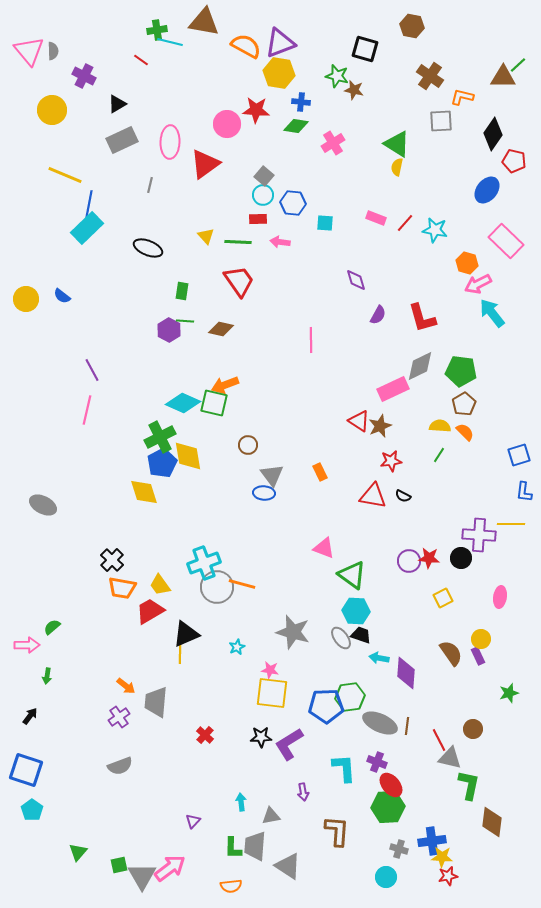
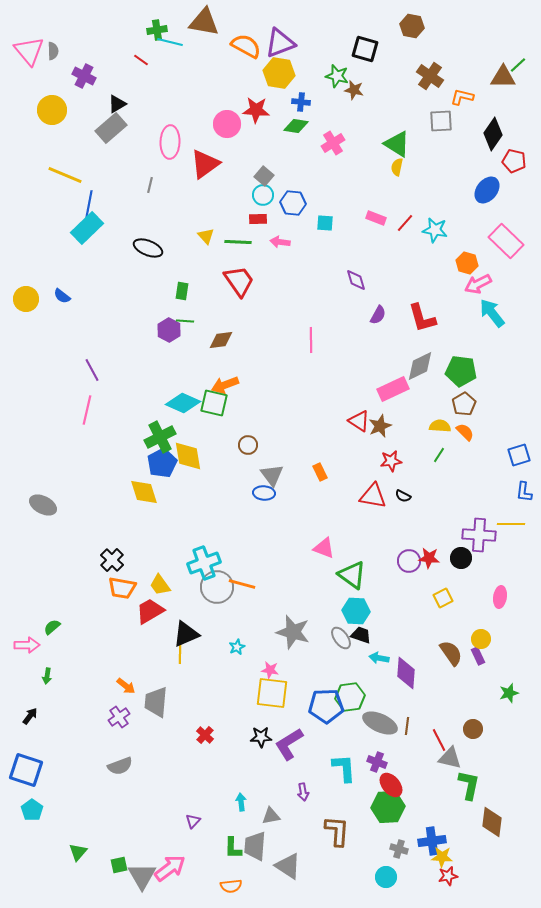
gray rectangle at (122, 140): moved 11 px left, 12 px up; rotated 16 degrees counterclockwise
brown diamond at (221, 329): moved 11 px down; rotated 20 degrees counterclockwise
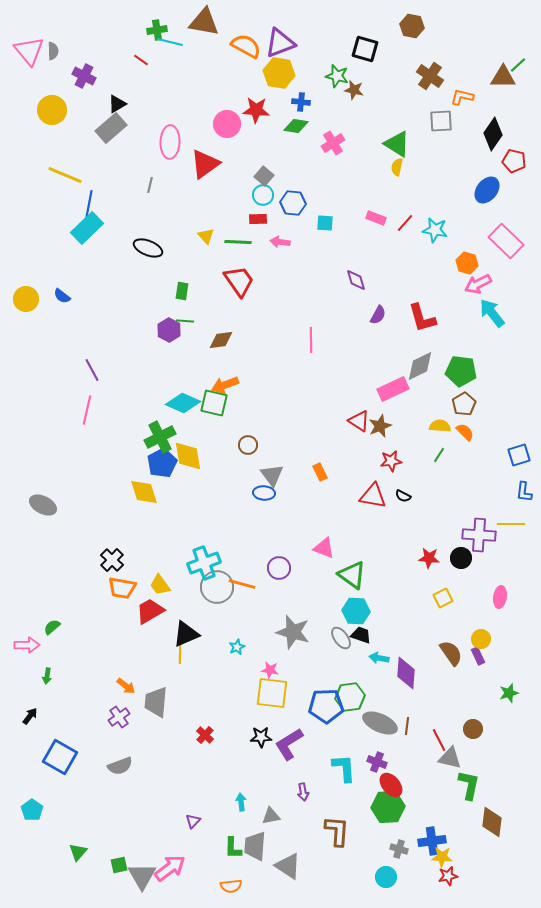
purple circle at (409, 561): moved 130 px left, 7 px down
blue square at (26, 770): moved 34 px right, 13 px up; rotated 12 degrees clockwise
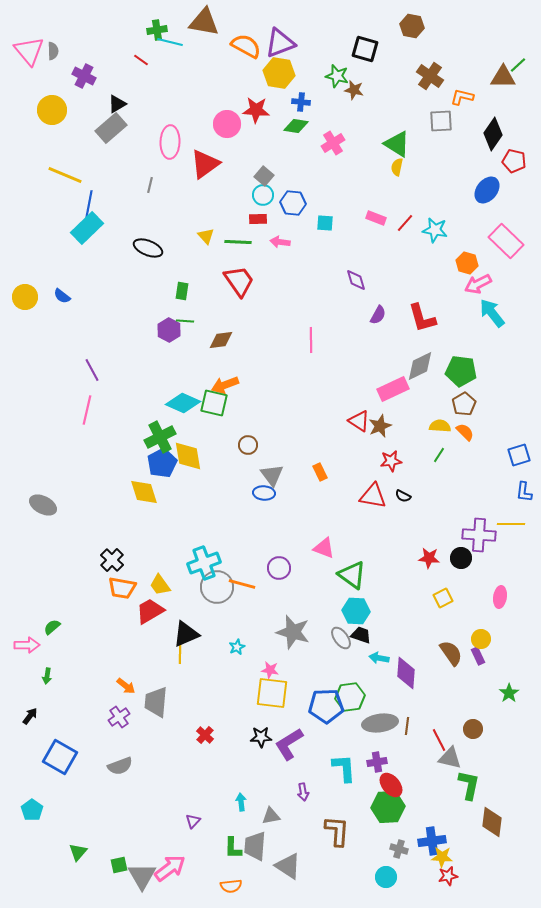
yellow circle at (26, 299): moved 1 px left, 2 px up
green star at (509, 693): rotated 18 degrees counterclockwise
gray ellipse at (380, 723): rotated 32 degrees counterclockwise
purple cross at (377, 762): rotated 30 degrees counterclockwise
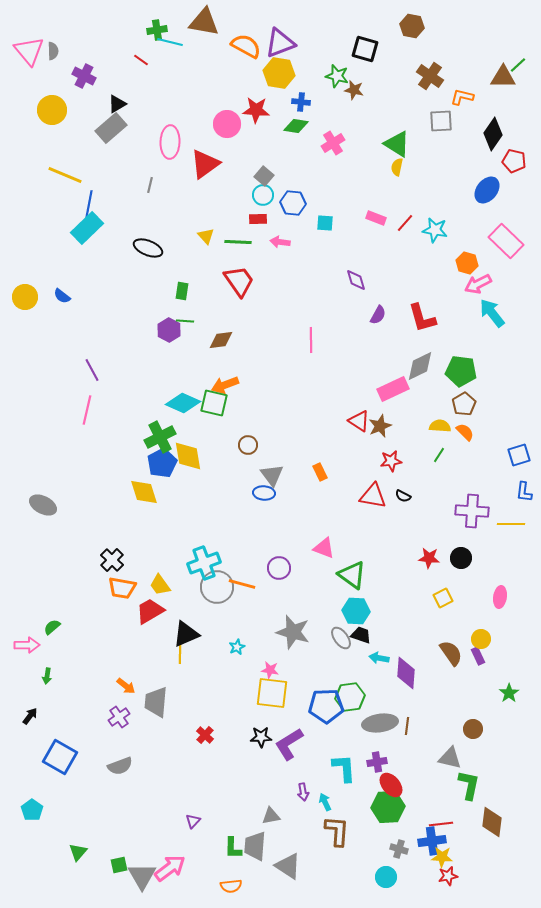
purple cross at (479, 535): moved 7 px left, 24 px up
red line at (439, 740): moved 2 px right, 84 px down; rotated 70 degrees counterclockwise
cyan arrow at (241, 802): moved 84 px right; rotated 18 degrees counterclockwise
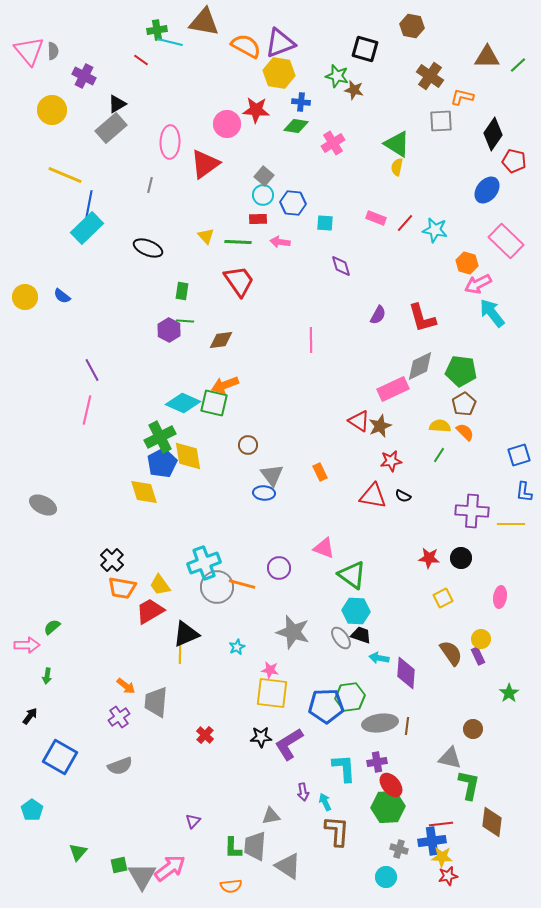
brown triangle at (503, 77): moved 16 px left, 20 px up
purple diamond at (356, 280): moved 15 px left, 14 px up
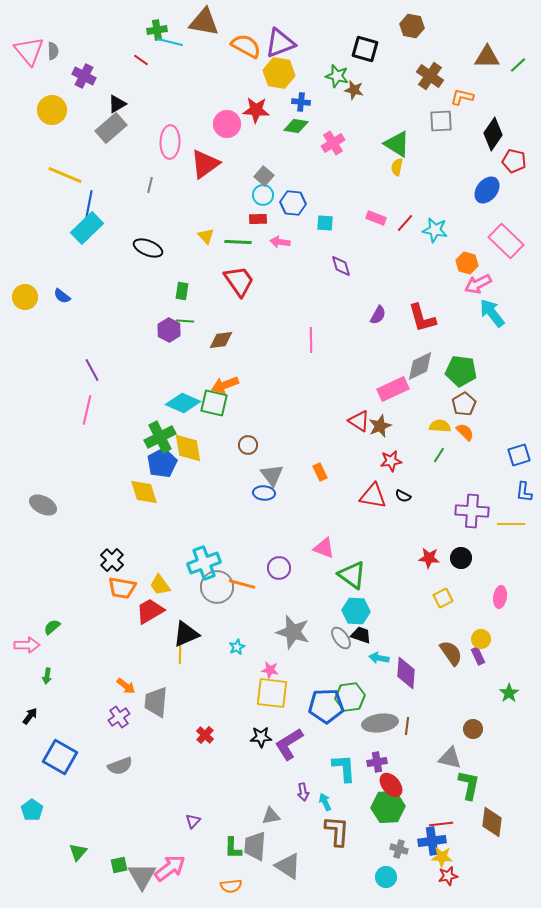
yellow diamond at (188, 456): moved 8 px up
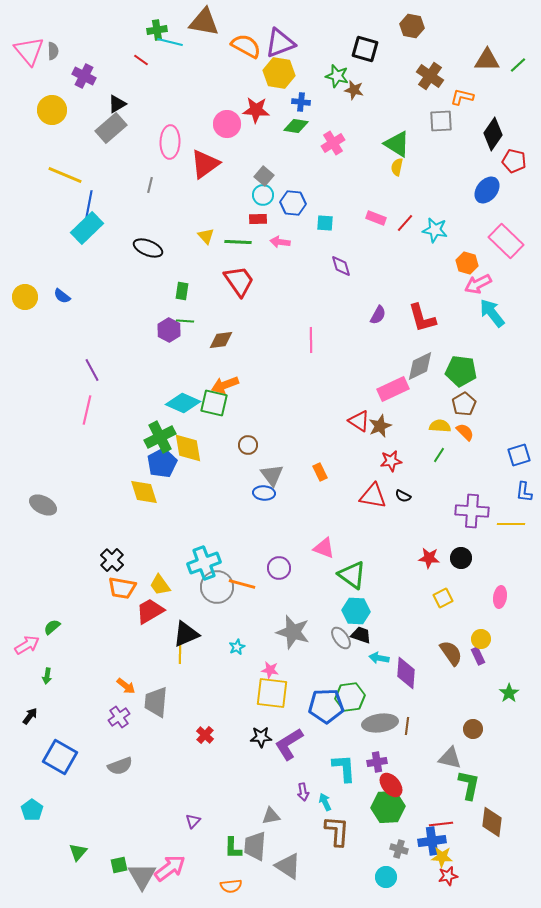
brown triangle at (487, 57): moved 3 px down
pink arrow at (27, 645): rotated 30 degrees counterclockwise
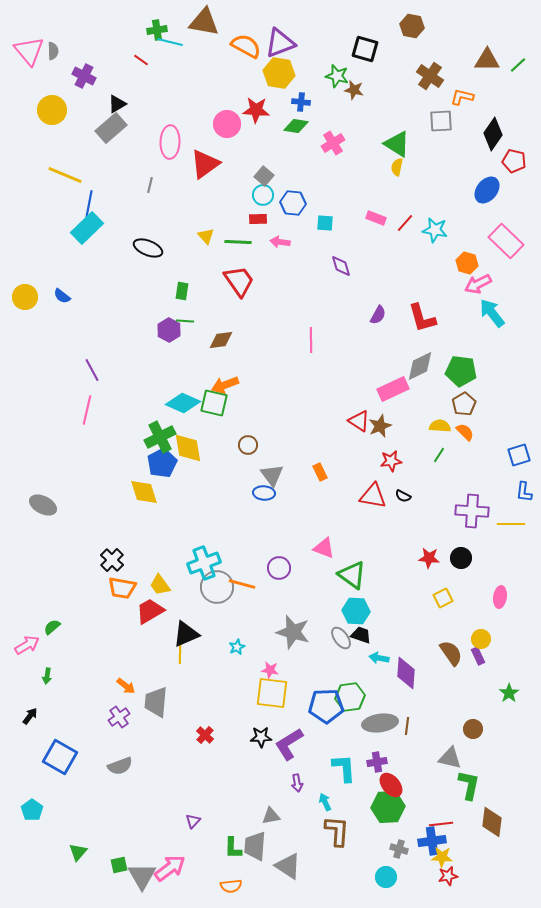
purple arrow at (303, 792): moved 6 px left, 9 px up
